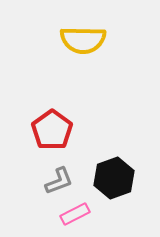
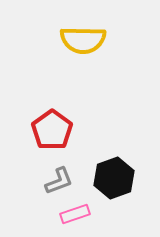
pink rectangle: rotated 8 degrees clockwise
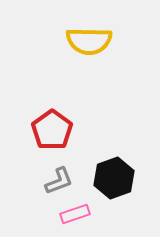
yellow semicircle: moved 6 px right, 1 px down
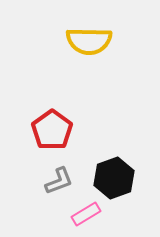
pink rectangle: moved 11 px right; rotated 12 degrees counterclockwise
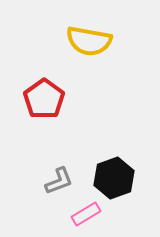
yellow semicircle: rotated 9 degrees clockwise
red pentagon: moved 8 px left, 31 px up
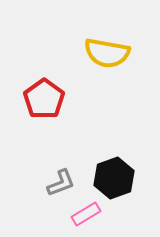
yellow semicircle: moved 18 px right, 12 px down
gray L-shape: moved 2 px right, 2 px down
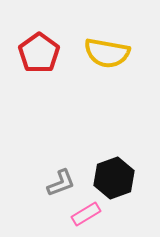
red pentagon: moved 5 px left, 46 px up
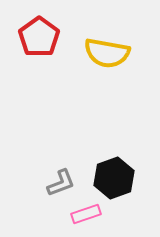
red pentagon: moved 16 px up
pink rectangle: rotated 12 degrees clockwise
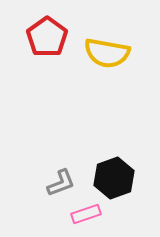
red pentagon: moved 8 px right
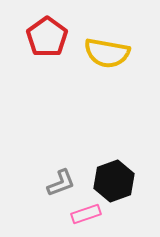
black hexagon: moved 3 px down
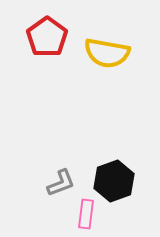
pink rectangle: rotated 64 degrees counterclockwise
